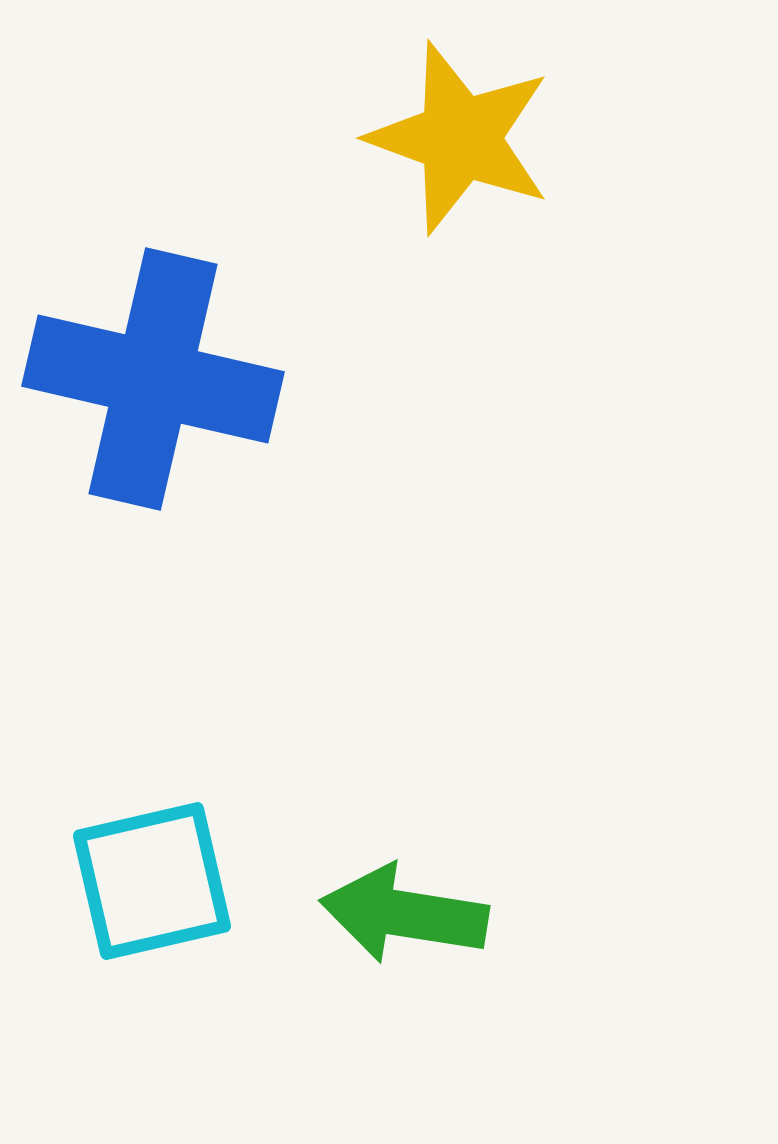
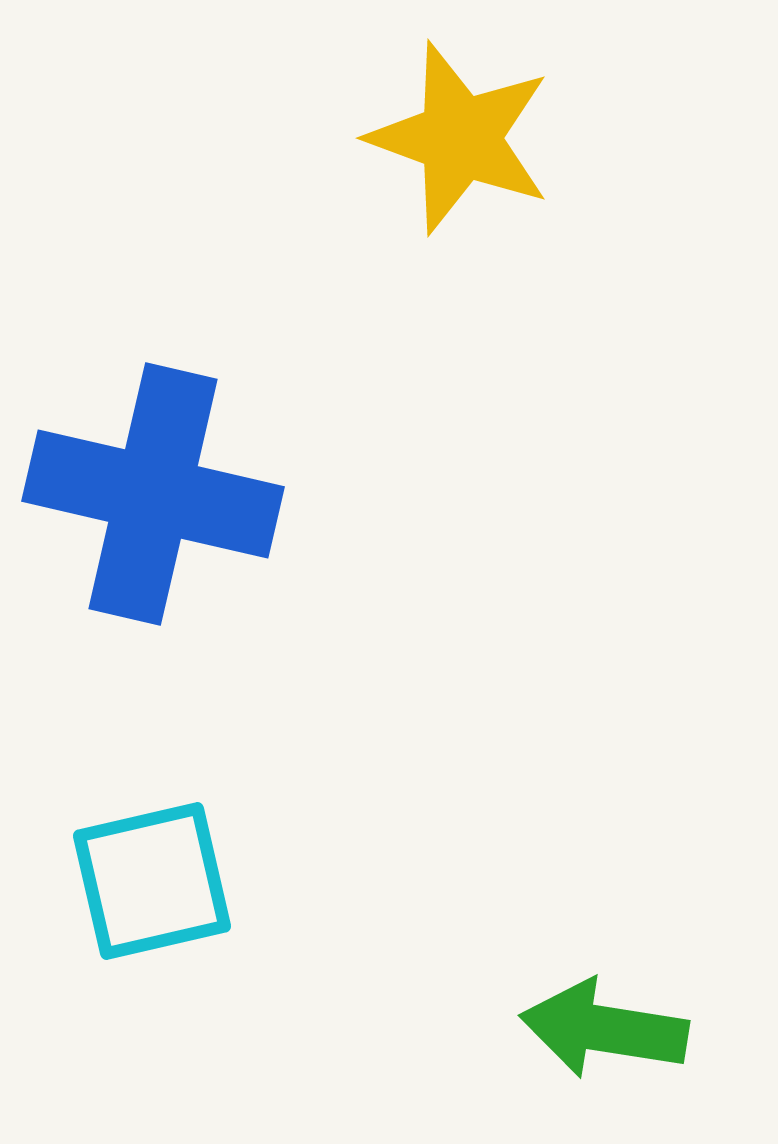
blue cross: moved 115 px down
green arrow: moved 200 px right, 115 px down
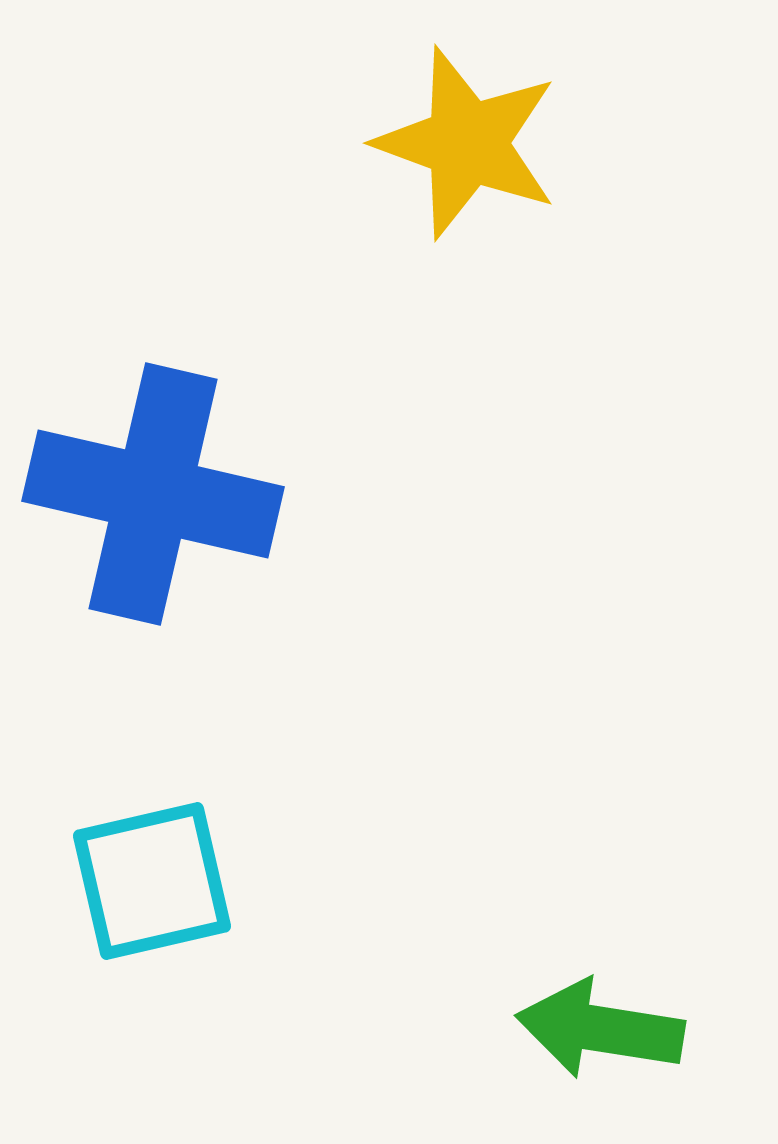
yellow star: moved 7 px right, 5 px down
green arrow: moved 4 px left
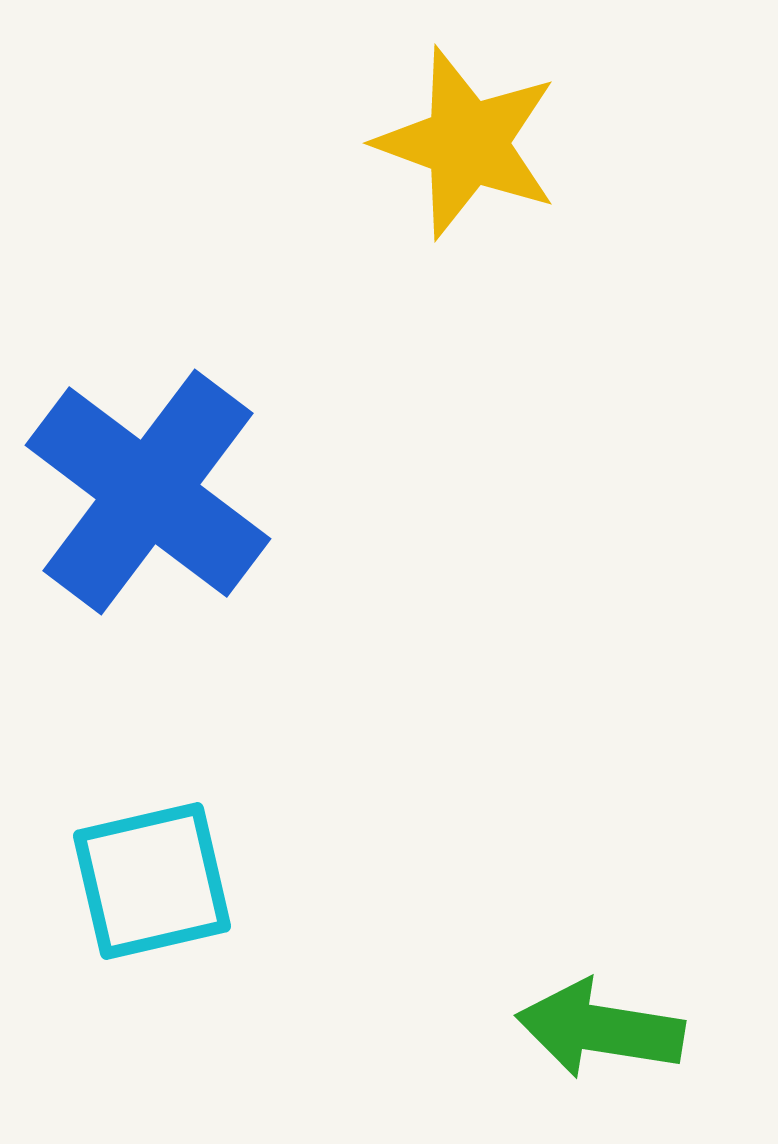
blue cross: moved 5 px left, 2 px up; rotated 24 degrees clockwise
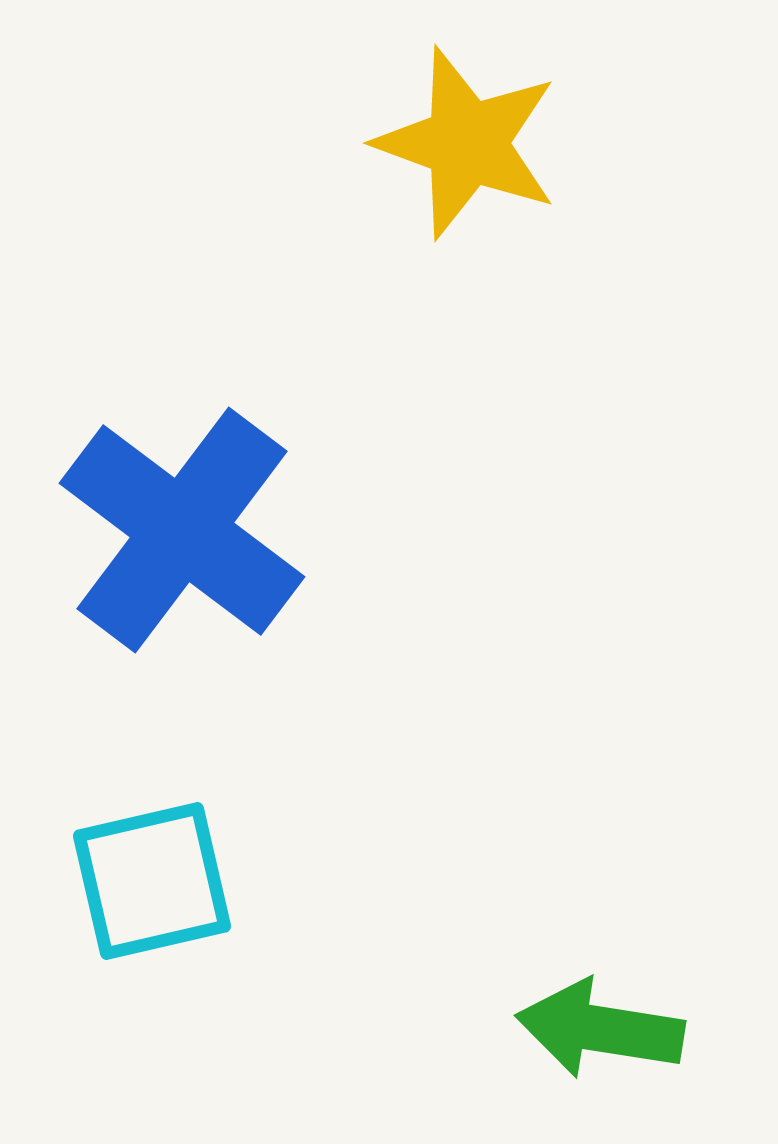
blue cross: moved 34 px right, 38 px down
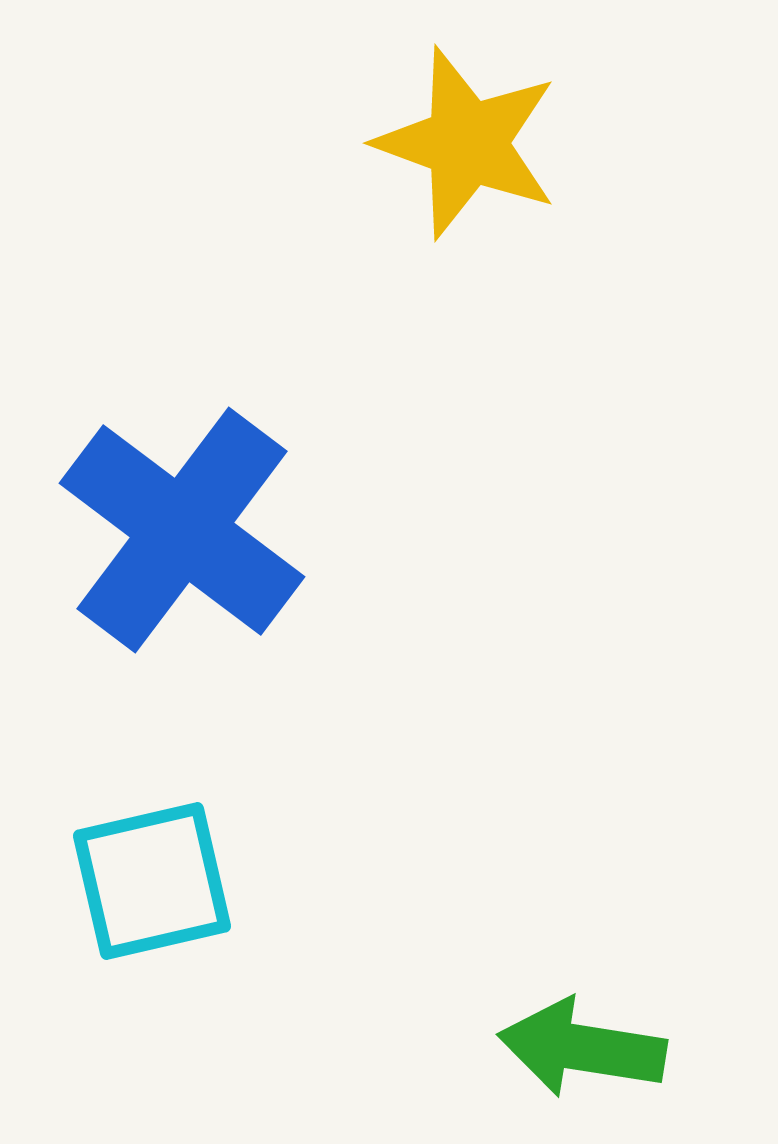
green arrow: moved 18 px left, 19 px down
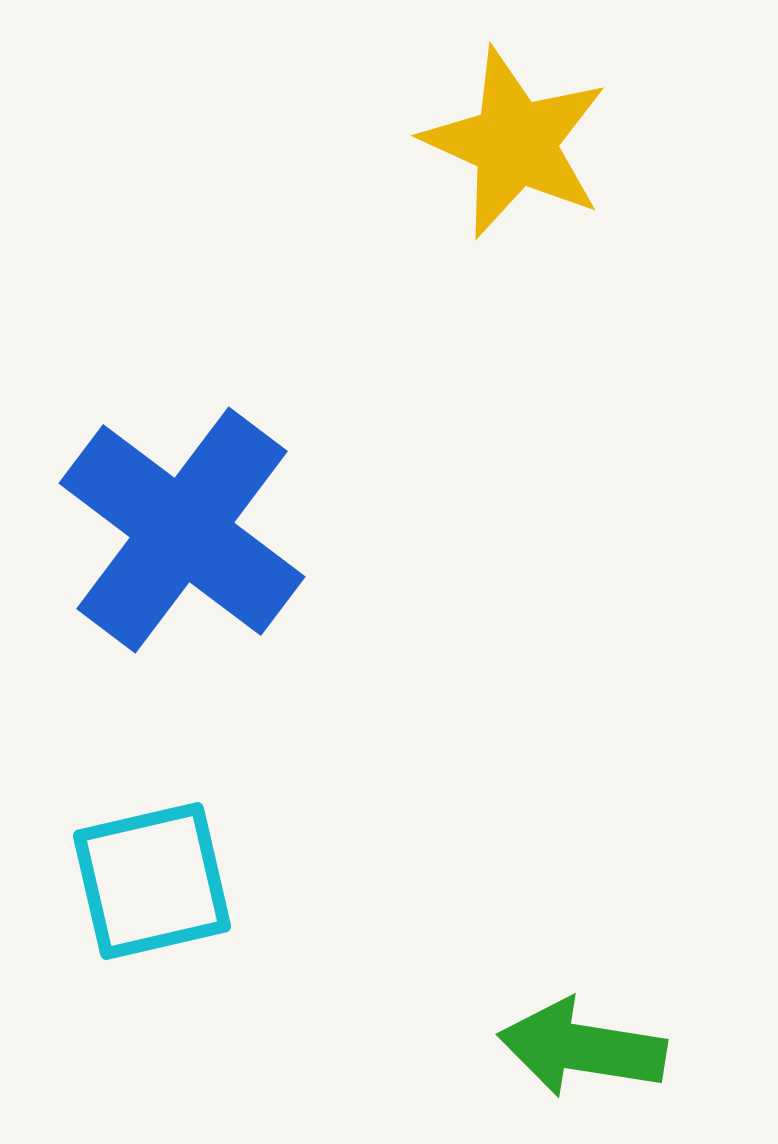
yellow star: moved 48 px right; rotated 4 degrees clockwise
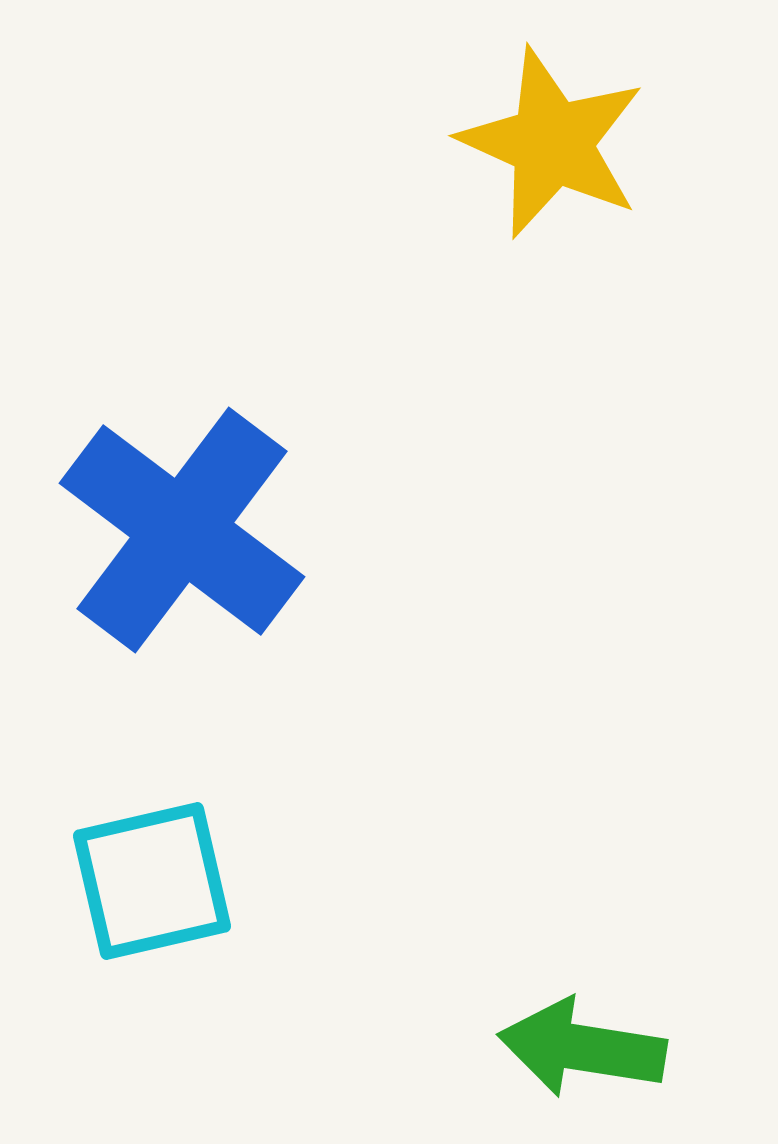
yellow star: moved 37 px right
